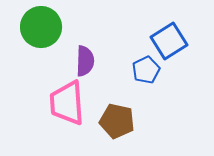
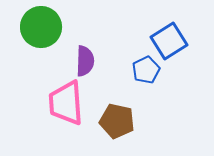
pink trapezoid: moved 1 px left
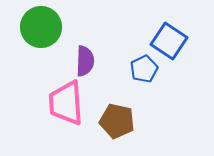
blue square: rotated 24 degrees counterclockwise
blue pentagon: moved 2 px left, 1 px up
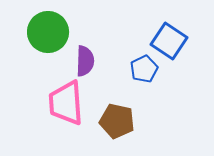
green circle: moved 7 px right, 5 px down
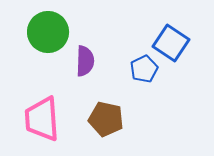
blue square: moved 2 px right, 2 px down
pink trapezoid: moved 24 px left, 16 px down
brown pentagon: moved 11 px left, 2 px up
